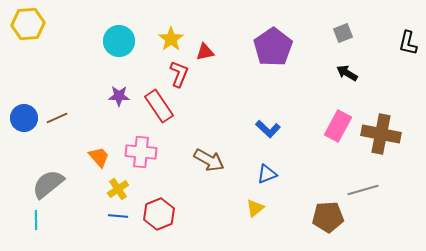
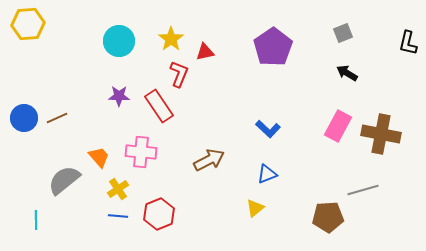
brown arrow: rotated 56 degrees counterclockwise
gray semicircle: moved 16 px right, 4 px up
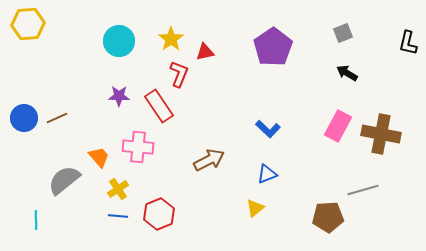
pink cross: moved 3 px left, 5 px up
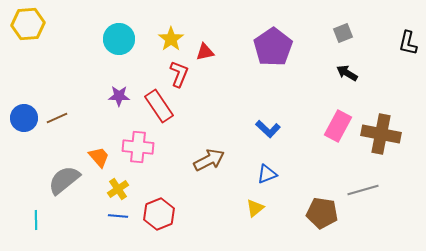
cyan circle: moved 2 px up
brown pentagon: moved 6 px left, 4 px up; rotated 12 degrees clockwise
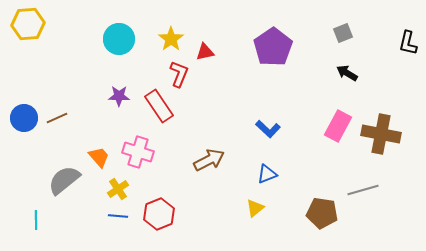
pink cross: moved 5 px down; rotated 12 degrees clockwise
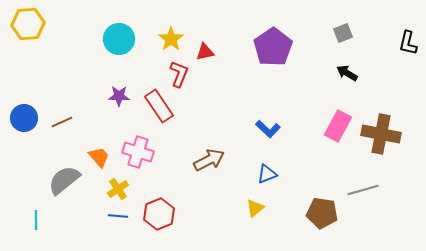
brown line: moved 5 px right, 4 px down
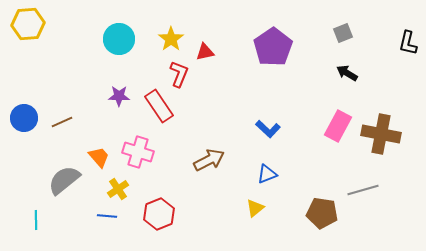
blue line: moved 11 px left
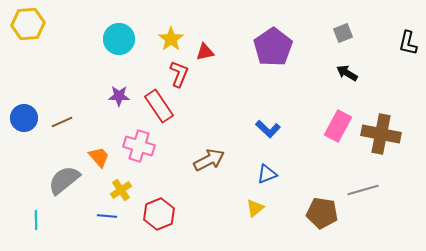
pink cross: moved 1 px right, 6 px up
yellow cross: moved 3 px right, 1 px down
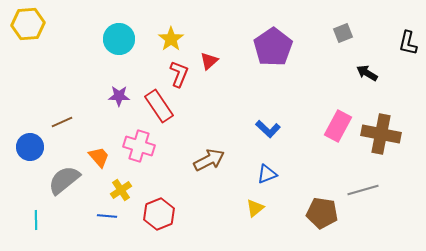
red triangle: moved 4 px right, 9 px down; rotated 30 degrees counterclockwise
black arrow: moved 20 px right
blue circle: moved 6 px right, 29 px down
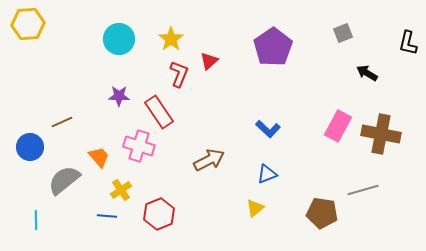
red rectangle: moved 6 px down
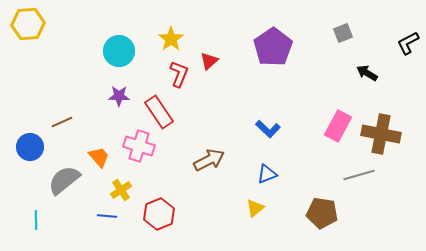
cyan circle: moved 12 px down
black L-shape: rotated 50 degrees clockwise
gray line: moved 4 px left, 15 px up
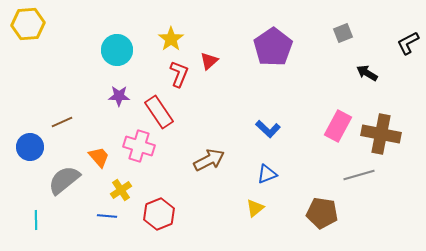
cyan circle: moved 2 px left, 1 px up
